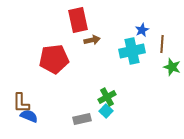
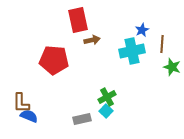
red pentagon: moved 1 px down; rotated 12 degrees clockwise
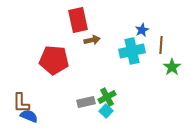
brown line: moved 1 px left, 1 px down
green star: rotated 18 degrees clockwise
gray rectangle: moved 4 px right, 17 px up
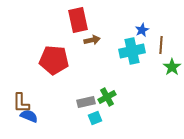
cyan square: moved 11 px left, 7 px down; rotated 24 degrees clockwise
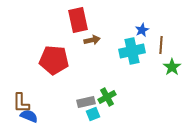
cyan square: moved 2 px left, 4 px up
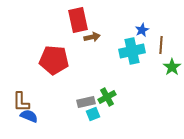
brown arrow: moved 3 px up
brown L-shape: moved 1 px up
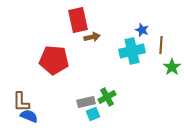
blue star: rotated 24 degrees counterclockwise
